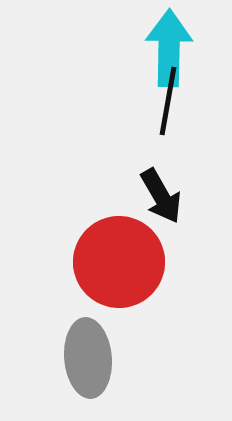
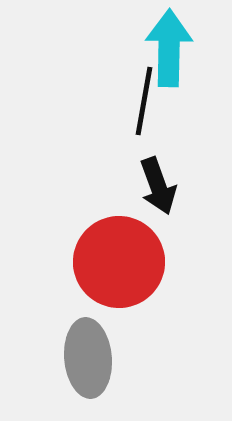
black line: moved 24 px left
black arrow: moved 3 px left, 10 px up; rotated 10 degrees clockwise
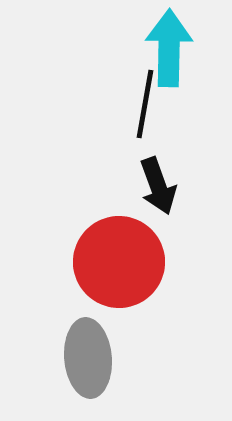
black line: moved 1 px right, 3 px down
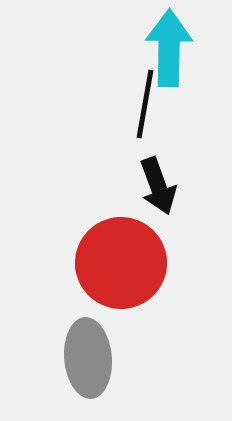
red circle: moved 2 px right, 1 px down
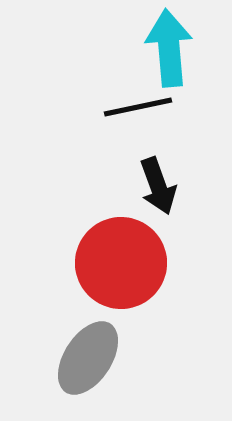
cyan arrow: rotated 6 degrees counterclockwise
black line: moved 7 px left, 3 px down; rotated 68 degrees clockwise
gray ellipse: rotated 38 degrees clockwise
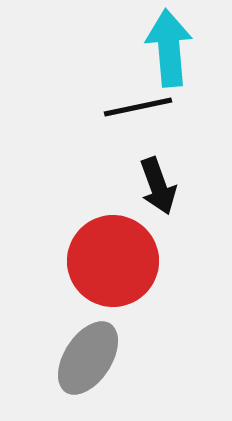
red circle: moved 8 px left, 2 px up
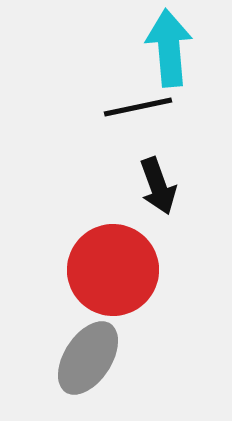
red circle: moved 9 px down
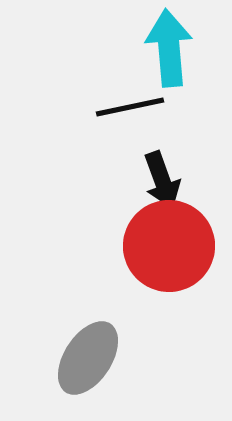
black line: moved 8 px left
black arrow: moved 4 px right, 6 px up
red circle: moved 56 px right, 24 px up
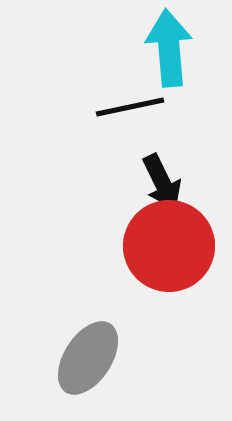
black arrow: moved 2 px down; rotated 6 degrees counterclockwise
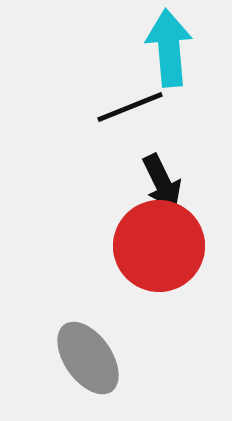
black line: rotated 10 degrees counterclockwise
red circle: moved 10 px left
gray ellipse: rotated 68 degrees counterclockwise
